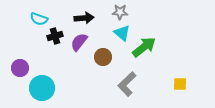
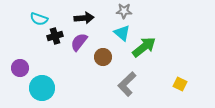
gray star: moved 4 px right, 1 px up
yellow square: rotated 24 degrees clockwise
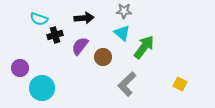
black cross: moved 1 px up
purple semicircle: moved 1 px right, 4 px down
green arrow: rotated 15 degrees counterclockwise
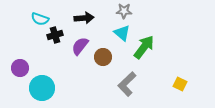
cyan semicircle: moved 1 px right
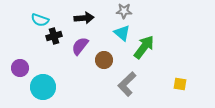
cyan semicircle: moved 1 px down
black cross: moved 1 px left, 1 px down
brown circle: moved 1 px right, 3 px down
yellow square: rotated 16 degrees counterclockwise
cyan circle: moved 1 px right, 1 px up
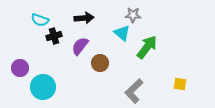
gray star: moved 9 px right, 4 px down
green arrow: moved 3 px right
brown circle: moved 4 px left, 3 px down
gray L-shape: moved 7 px right, 7 px down
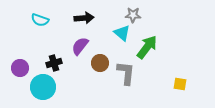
black cross: moved 27 px down
gray L-shape: moved 8 px left, 18 px up; rotated 140 degrees clockwise
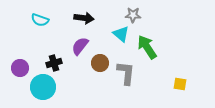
black arrow: rotated 12 degrees clockwise
cyan triangle: moved 1 px left, 1 px down
green arrow: rotated 70 degrees counterclockwise
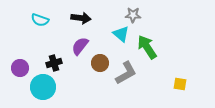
black arrow: moved 3 px left
gray L-shape: rotated 55 degrees clockwise
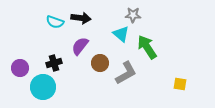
cyan semicircle: moved 15 px right, 2 px down
